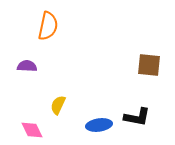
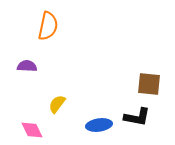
brown square: moved 19 px down
yellow semicircle: moved 1 px left, 1 px up; rotated 12 degrees clockwise
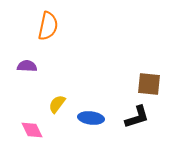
black L-shape: rotated 28 degrees counterclockwise
blue ellipse: moved 8 px left, 7 px up; rotated 15 degrees clockwise
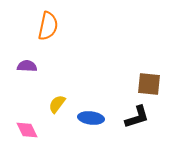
pink diamond: moved 5 px left
